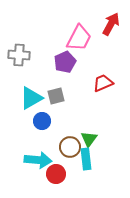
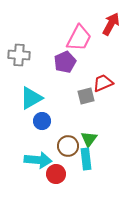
gray square: moved 30 px right
brown circle: moved 2 px left, 1 px up
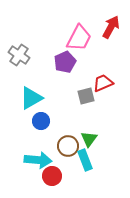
red arrow: moved 3 px down
gray cross: rotated 30 degrees clockwise
blue circle: moved 1 px left
cyan rectangle: moved 1 px left, 1 px down; rotated 15 degrees counterclockwise
red circle: moved 4 px left, 2 px down
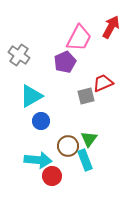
cyan triangle: moved 2 px up
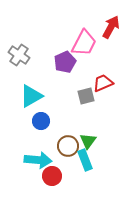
pink trapezoid: moved 5 px right, 5 px down
green triangle: moved 1 px left, 2 px down
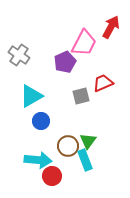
gray square: moved 5 px left
